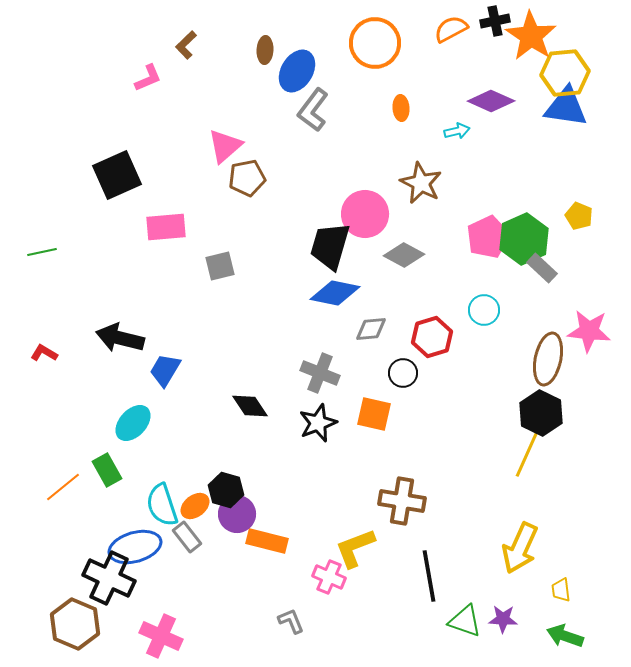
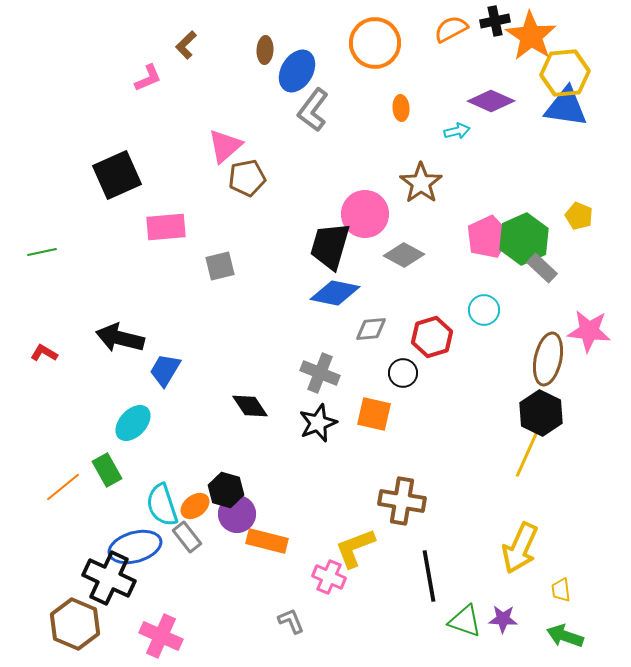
brown star at (421, 183): rotated 9 degrees clockwise
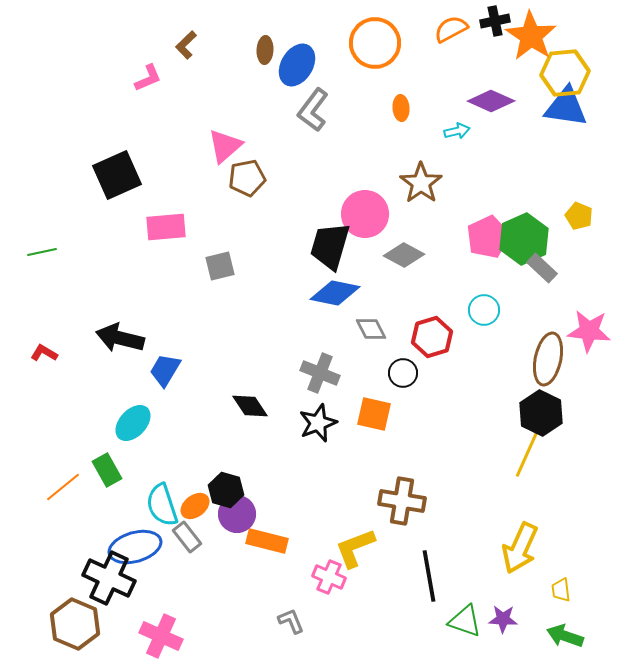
blue ellipse at (297, 71): moved 6 px up
gray diamond at (371, 329): rotated 68 degrees clockwise
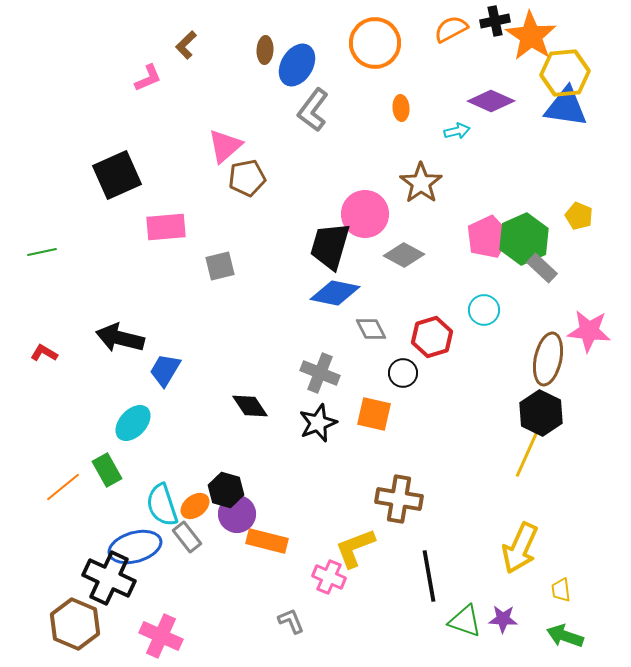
brown cross at (402, 501): moved 3 px left, 2 px up
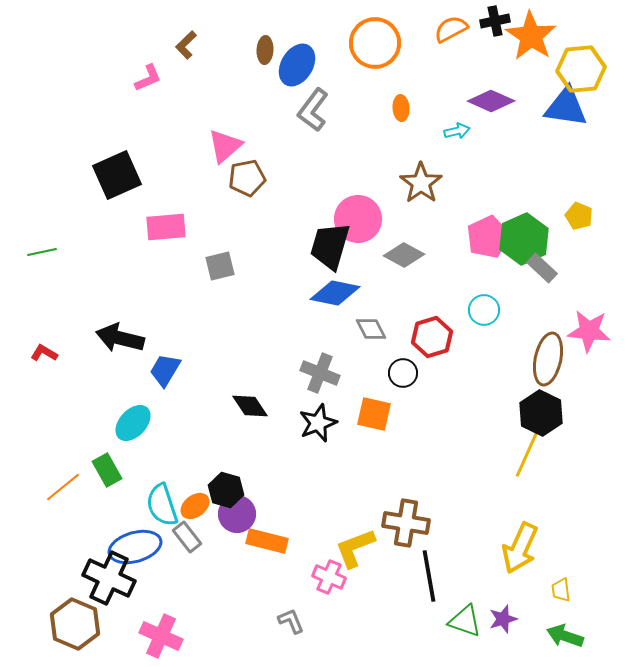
yellow hexagon at (565, 73): moved 16 px right, 4 px up
pink circle at (365, 214): moved 7 px left, 5 px down
brown cross at (399, 499): moved 7 px right, 24 px down
purple star at (503, 619): rotated 20 degrees counterclockwise
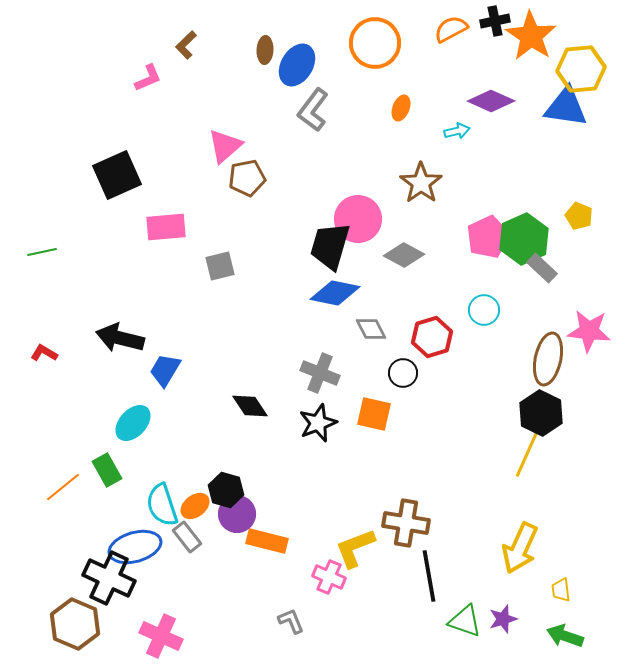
orange ellipse at (401, 108): rotated 25 degrees clockwise
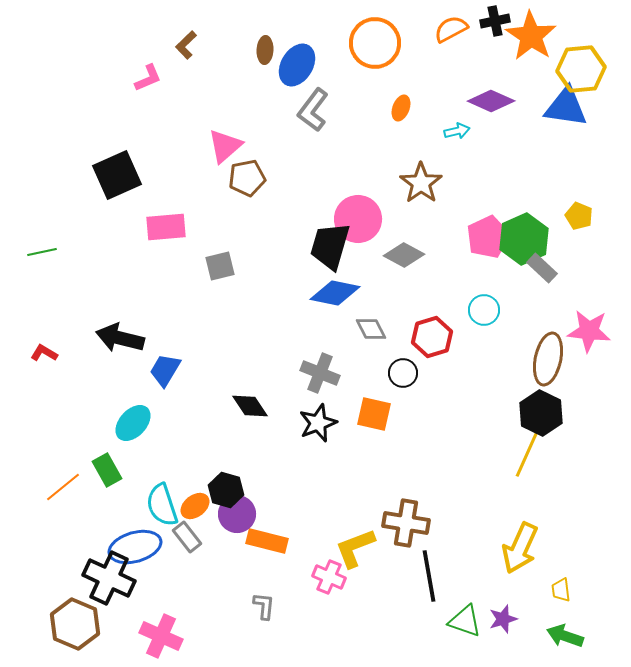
gray L-shape at (291, 621): moved 27 px left, 15 px up; rotated 28 degrees clockwise
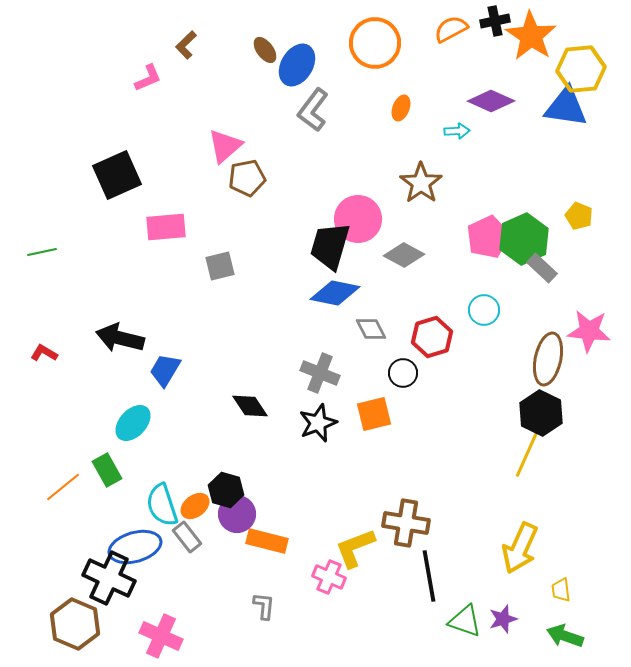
brown ellipse at (265, 50): rotated 40 degrees counterclockwise
cyan arrow at (457, 131): rotated 10 degrees clockwise
orange square at (374, 414): rotated 27 degrees counterclockwise
